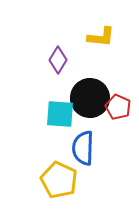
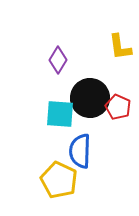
yellow L-shape: moved 19 px right, 10 px down; rotated 76 degrees clockwise
blue semicircle: moved 3 px left, 3 px down
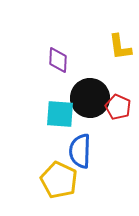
purple diamond: rotated 28 degrees counterclockwise
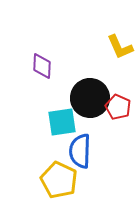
yellow L-shape: rotated 16 degrees counterclockwise
purple diamond: moved 16 px left, 6 px down
cyan square: moved 2 px right, 8 px down; rotated 12 degrees counterclockwise
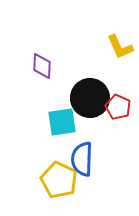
blue semicircle: moved 2 px right, 8 px down
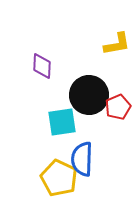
yellow L-shape: moved 3 px left, 3 px up; rotated 76 degrees counterclockwise
black circle: moved 1 px left, 3 px up
red pentagon: rotated 25 degrees clockwise
yellow pentagon: moved 2 px up
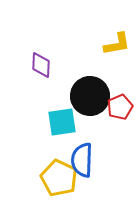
purple diamond: moved 1 px left, 1 px up
black circle: moved 1 px right, 1 px down
red pentagon: moved 2 px right
blue semicircle: moved 1 px down
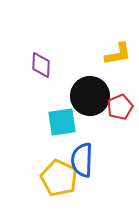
yellow L-shape: moved 1 px right, 10 px down
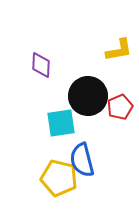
yellow L-shape: moved 1 px right, 4 px up
black circle: moved 2 px left
cyan square: moved 1 px left, 1 px down
blue semicircle: rotated 16 degrees counterclockwise
yellow pentagon: rotated 12 degrees counterclockwise
